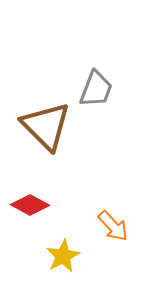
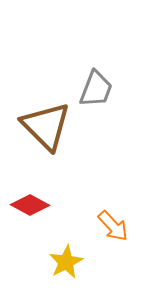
yellow star: moved 3 px right, 6 px down
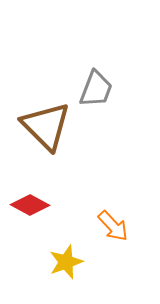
yellow star: rotated 8 degrees clockwise
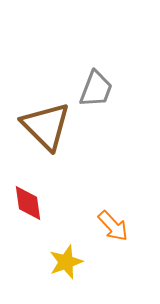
red diamond: moved 2 px left, 2 px up; rotated 54 degrees clockwise
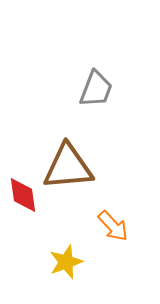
brown triangle: moved 22 px right, 41 px down; rotated 50 degrees counterclockwise
red diamond: moved 5 px left, 8 px up
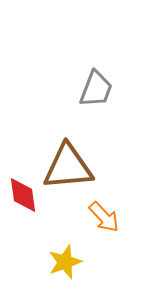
orange arrow: moved 9 px left, 9 px up
yellow star: moved 1 px left
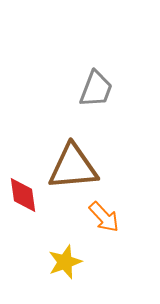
brown triangle: moved 5 px right
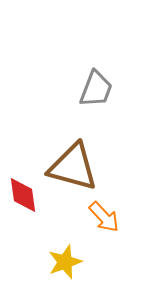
brown triangle: rotated 20 degrees clockwise
